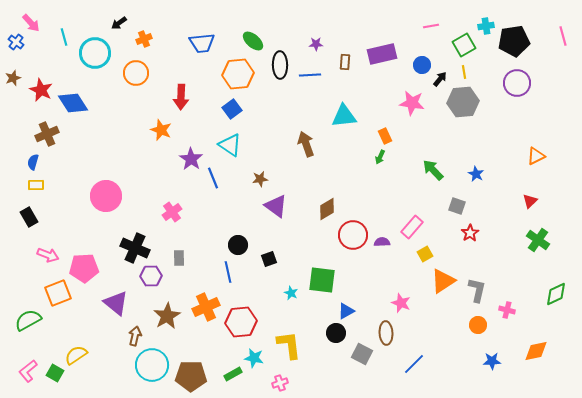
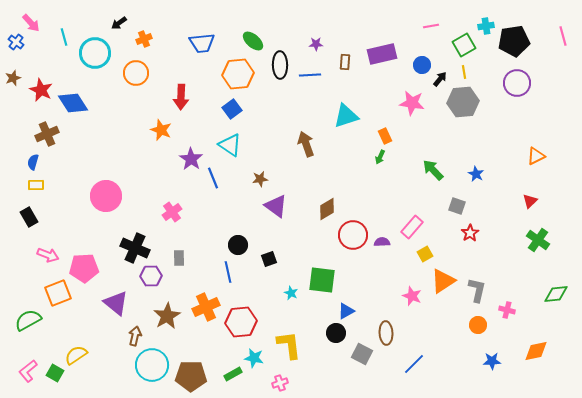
cyan triangle at (344, 116): moved 2 px right; rotated 12 degrees counterclockwise
green diamond at (556, 294): rotated 20 degrees clockwise
pink star at (401, 303): moved 11 px right, 7 px up
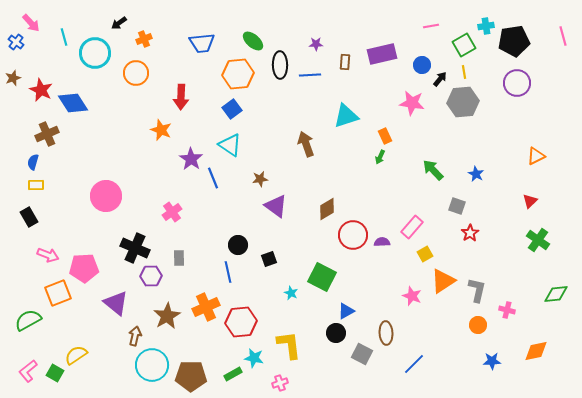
green square at (322, 280): moved 3 px up; rotated 20 degrees clockwise
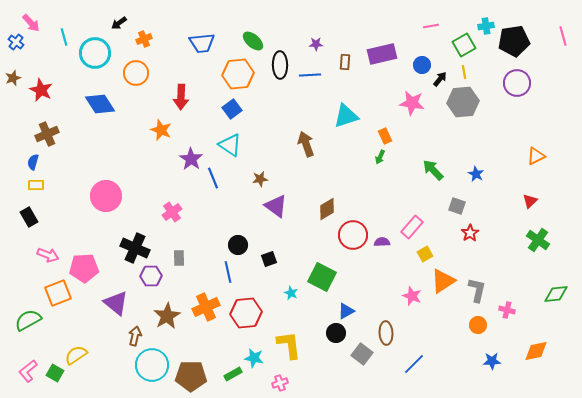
blue diamond at (73, 103): moved 27 px right, 1 px down
red hexagon at (241, 322): moved 5 px right, 9 px up
gray square at (362, 354): rotated 10 degrees clockwise
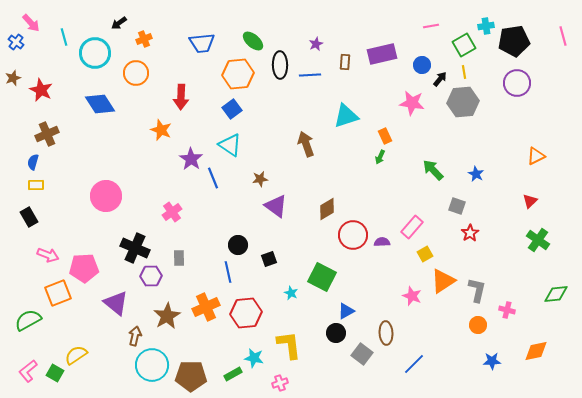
purple star at (316, 44): rotated 24 degrees counterclockwise
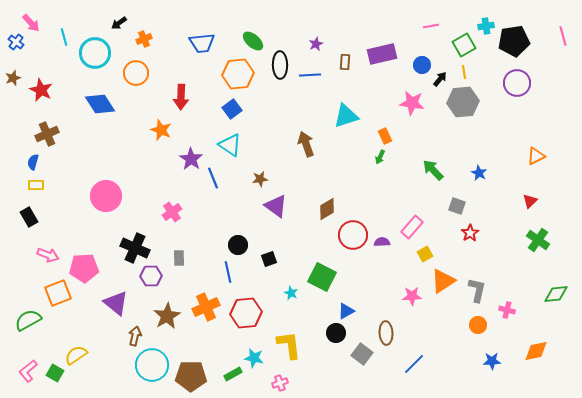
blue star at (476, 174): moved 3 px right, 1 px up
pink star at (412, 296): rotated 24 degrees counterclockwise
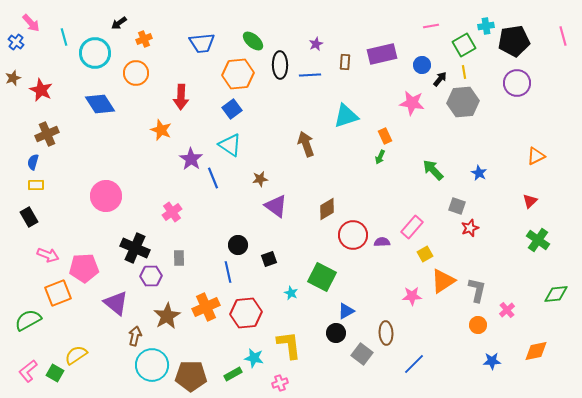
red star at (470, 233): moved 5 px up; rotated 12 degrees clockwise
pink cross at (507, 310): rotated 35 degrees clockwise
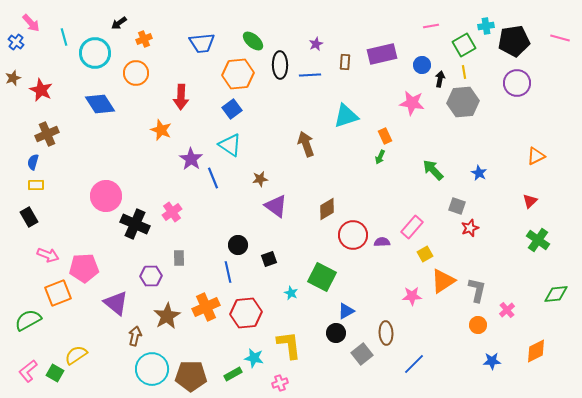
pink line at (563, 36): moved 3 px left, 2 px down; rotated 60 degrees counterclockwise
black arrow at (440, 79): rotated 28 degrees counterclockwise
black cross at (135, 248): moved 24 px up
orange diamond at (536, 351): rotated 15 degrees counterclockwise
gray square at (362, 354): rotated 15 degrees clockwise
cyan circle at (152, 365): moved 4 px down
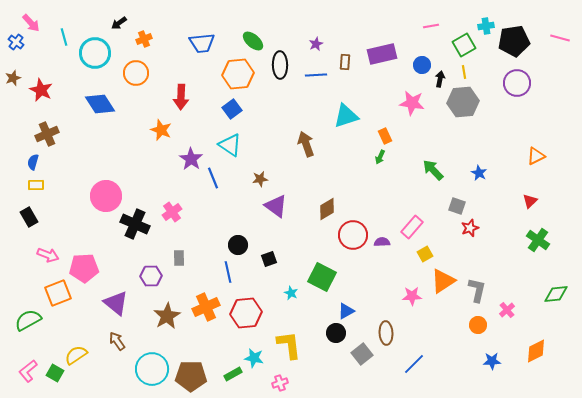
blue line at (310, 75): moved 6 px right
brown arrow at (135, 336): moved 18 px left, 5 px down; rotated 48 degrees counterclockwise
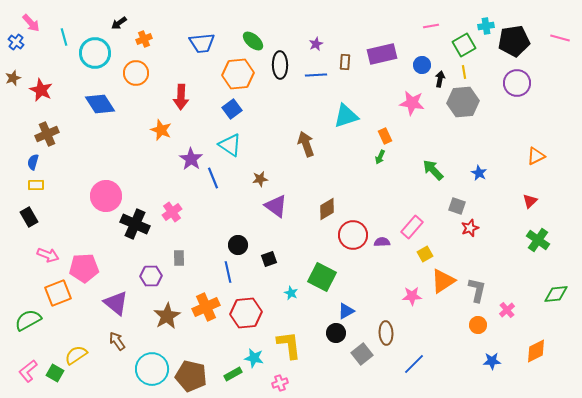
brown pentagon at (191, 376): rotated 12 degrees clockwise
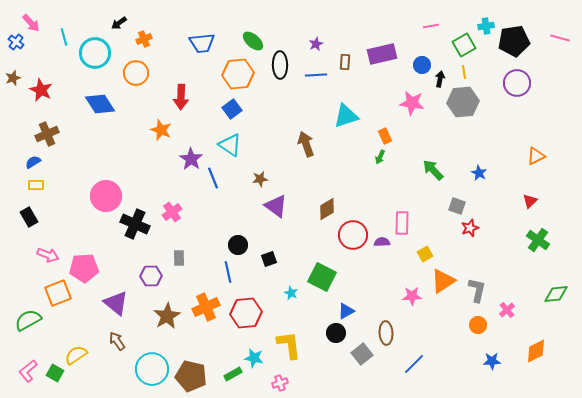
blue semicircle at (33, 162): rotated 42 degrees clockwise
pink rectangle at (412, 227): moved 10 px left, 4 px up; rotated 40 degrees counterclockwise
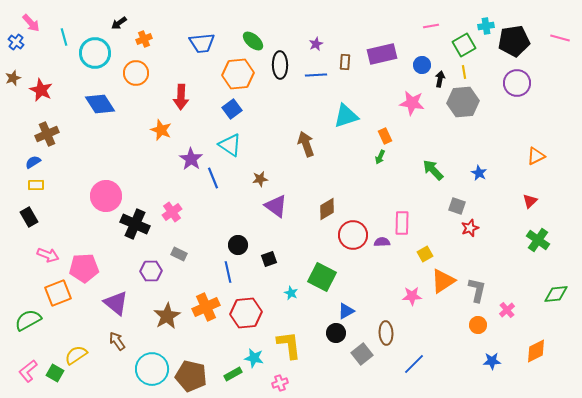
gray rectangle at (179, 258): moved 4 px up; rotated 63 degrees counterclockwise
purple hexagon at (151, 276): moved 5 px up
